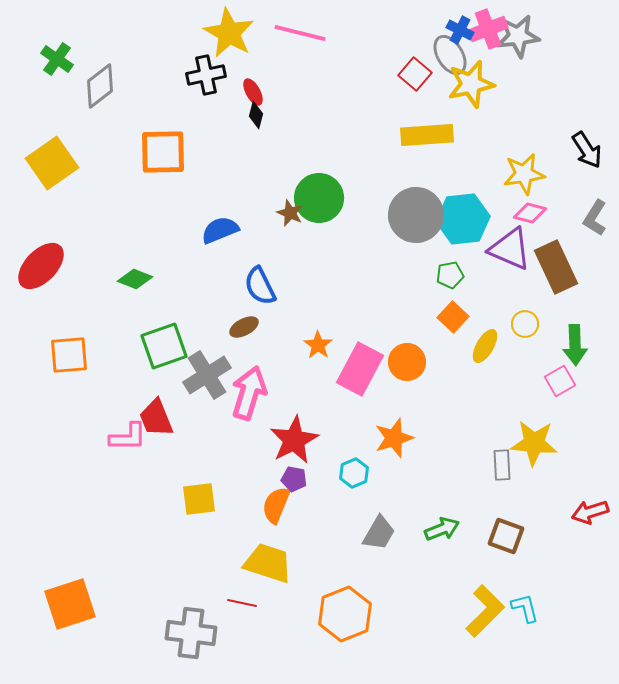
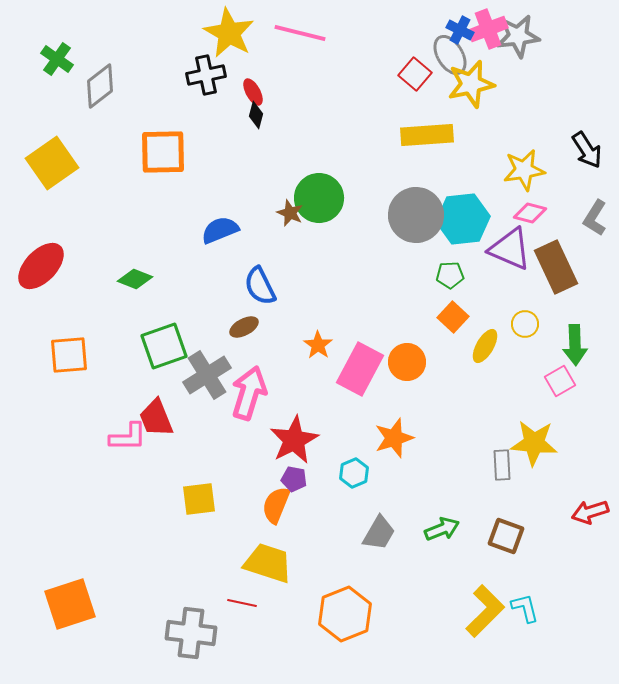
yellow star at (524, 174): moved 4 px up
green pentagon at (450, 275): rotated 8 degrees clockwise
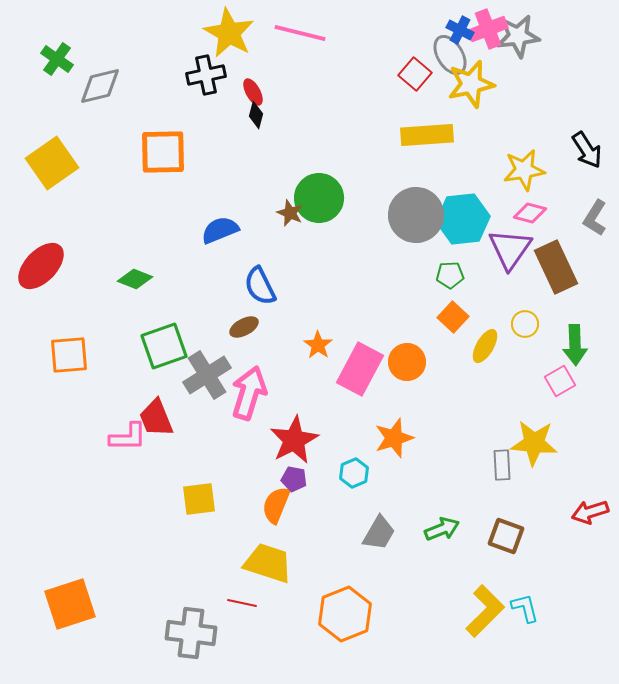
gray diamond at (100, 86): rotated 24 degrees clockwise
purple triangle at (510, 249): rotated 42 degrees clockwise
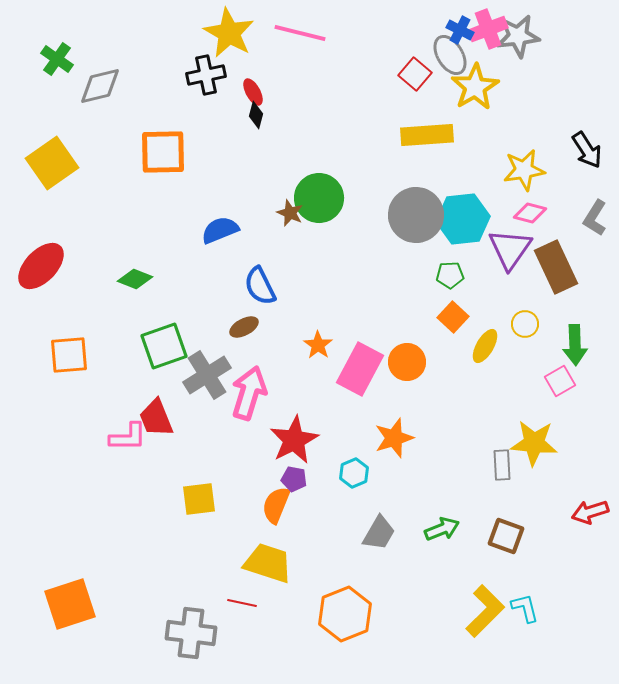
yellow star at (471, 84): moved 4 px right, 3 px down; rotated 18 degrees counterclockwise
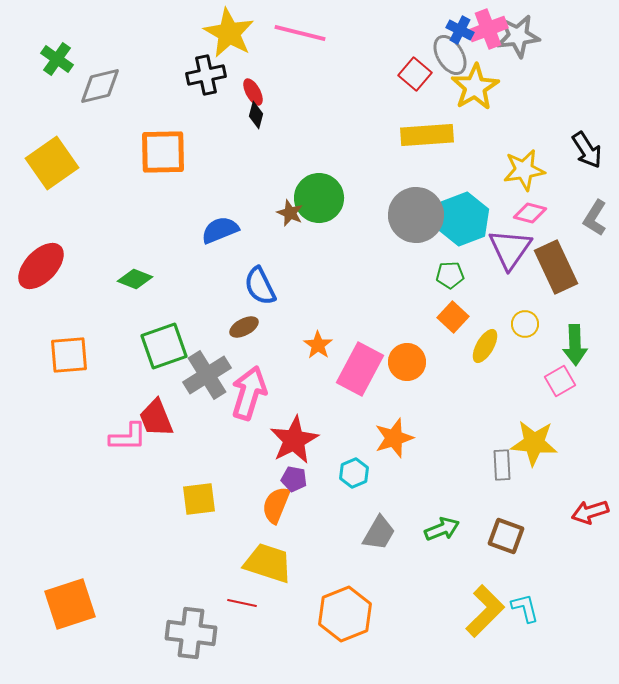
cyan hexagon at (463, 219): rotated 15 degrees counterclockwise
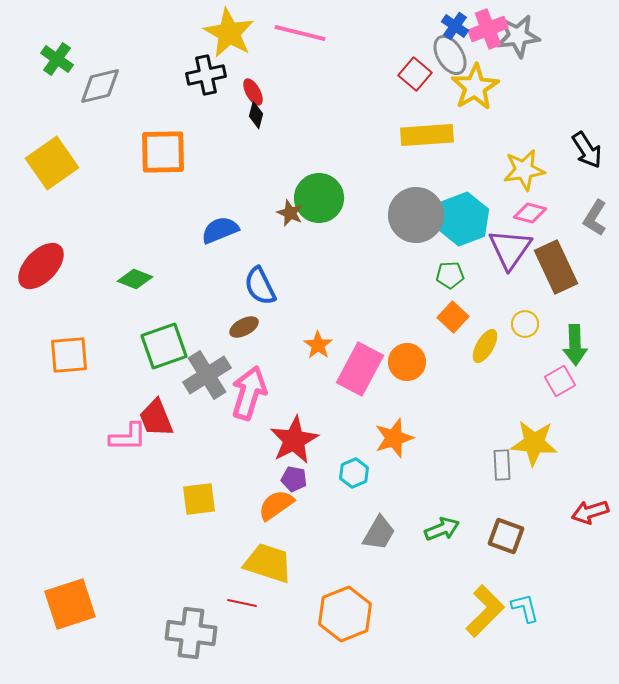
blue cross at (460, 30): moved 5 px left, 4 px up; rotated 8 degrees clockwise
orange semicircle at (276, 505): rotated 33 degrees clockwise
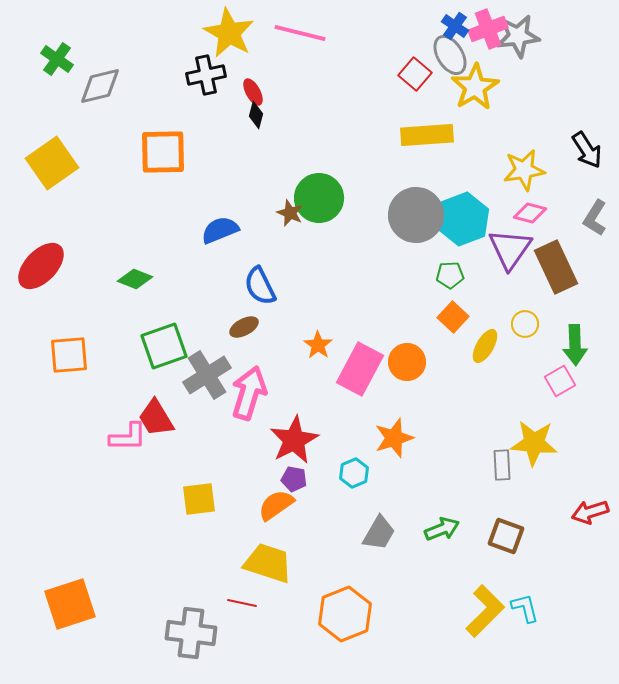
red trapezoid at (156, 418): rotated 9 degrees counterclockwise
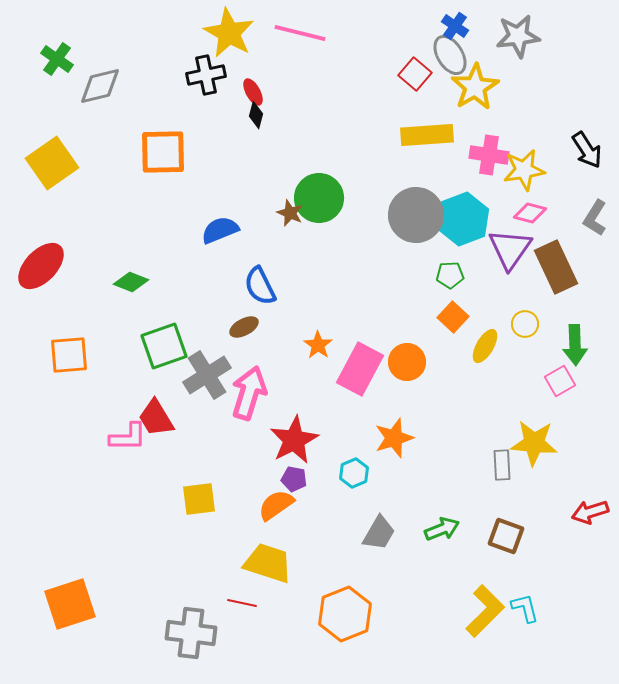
pink cross at (488, 29): moved 1 px right, 126 px down; rotated 30 degrees clockwise
green diamond at (135, 279): moved 4 px left, 3 px down
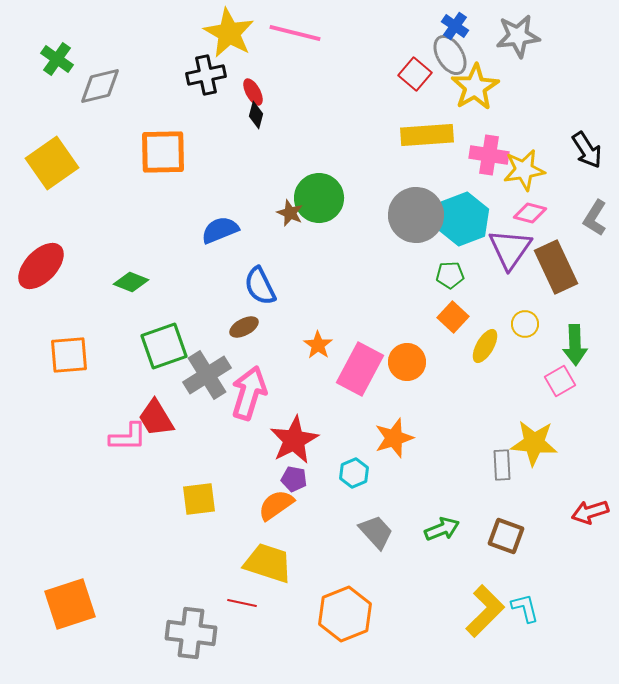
pink line at (300, 33): moved 5 px left
gray trapezoid at (379, 533): moved 3 px left, 1 px up; rotated 72 degrees counterclockwise
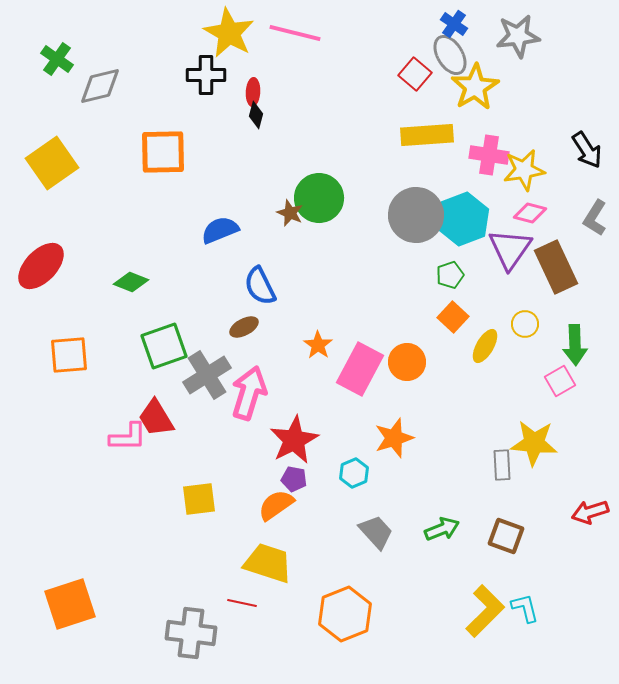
blue cross at (455, 26): moved 1 px left, 2 px up
black cross at (206, 75): rotated 12 degrees clockwise
red ellipse at (253, 92): rotated 32 degrees clockwise
green pentagon at (450, 275): rotated 16 degrees counterclockwise
